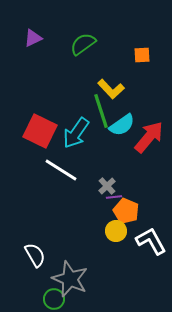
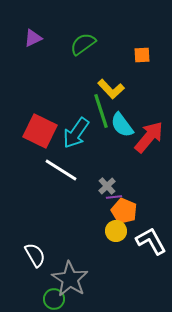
cyan semicircle: rotated 88 degrees clockwise
orange pentagon: moved 2 px left
gray star: rotated 9 degrees clockwise
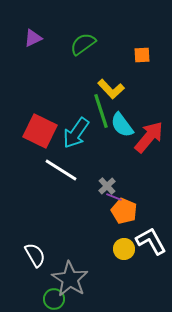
purple line: rotated 28 degrees clockwise
yellow circle: moved 8 px right, 18 px down
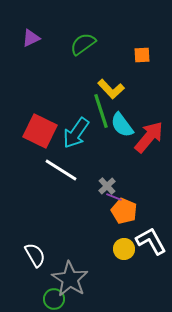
purple triangle: moved 2 px left
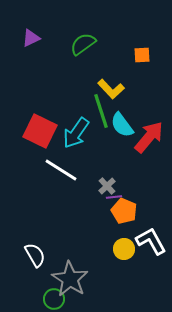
purple line: rotated 28 degrees counterclockwise
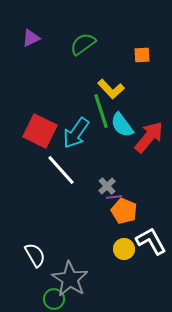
white line: rotated 16 degrees clockwise
